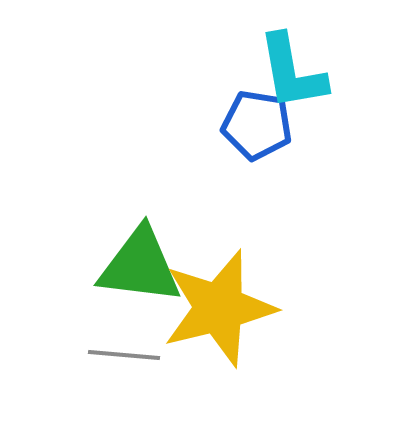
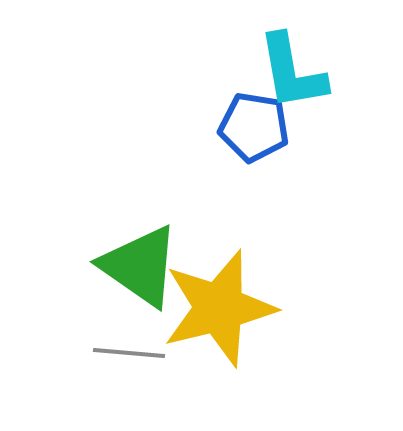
blue pentagon: moved 3 px left, 2 px down
green triangle: rotated 28 degrees clockwise
gray line: moved 5 px right, 2 px up
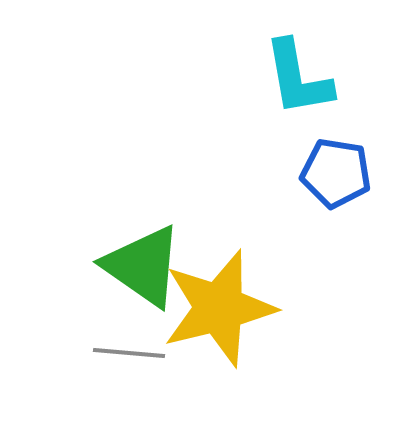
cyan L-shape: moved 6 px right, 6 px down
blue pentagon: moved 82 px right, 46 px down
green triangle: moved 3 px right
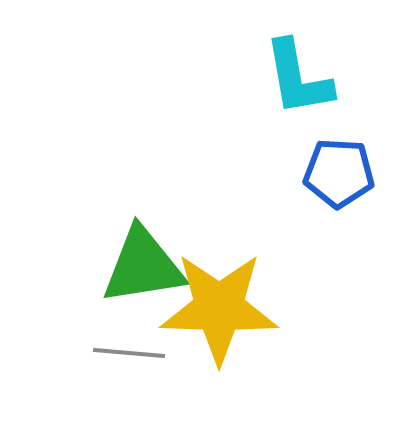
blue pentagon: moved 3 px right; rotated 6 degrees counterclockwise
green triangle: rotated 44 degrees counterclockwise
yellow star: rotated 16 degrees clockwise
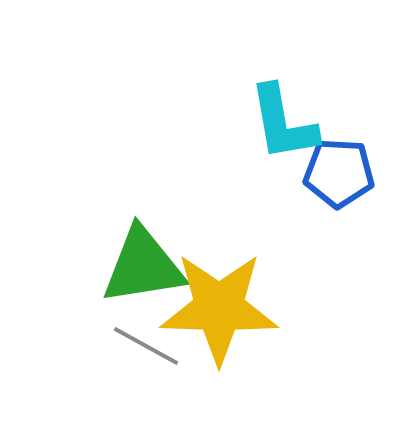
cyan L-shape: moved 15 px left, 45 px down
gray line: moved 17 px right, 7 px up; rotated 24 degrees clockwise
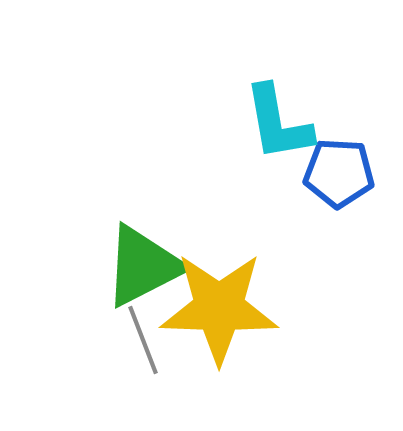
cyan L-shape: moved 5 px left
green triangle: rotated 18 degrees counterclockwise
gray line: moved 3 px left, 6 px up; rotated 40 degrees clockwise
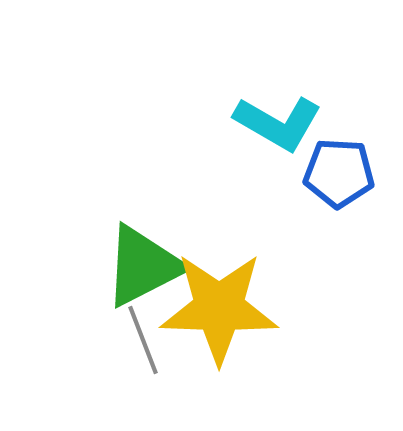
cyan L-shape: rotated 50 degrees counterclockwise
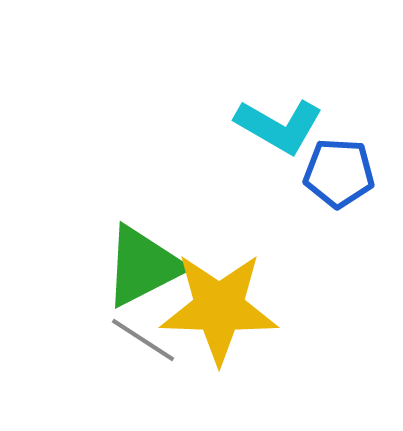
cyan L-shape: moved 1 px right, 3 px down
gray line: rotated 36 degrees counterclockwise
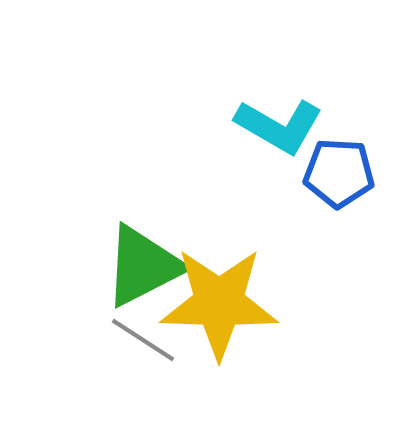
yellow star: moved 5 px up
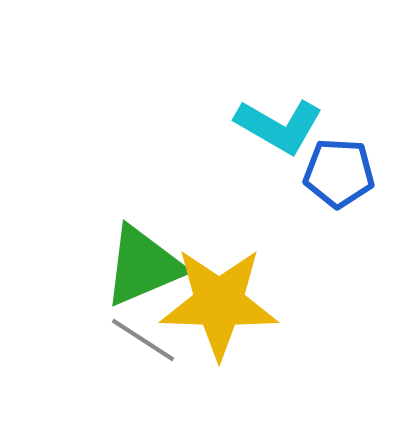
green triangle: rotated 4 degrees clockwise
